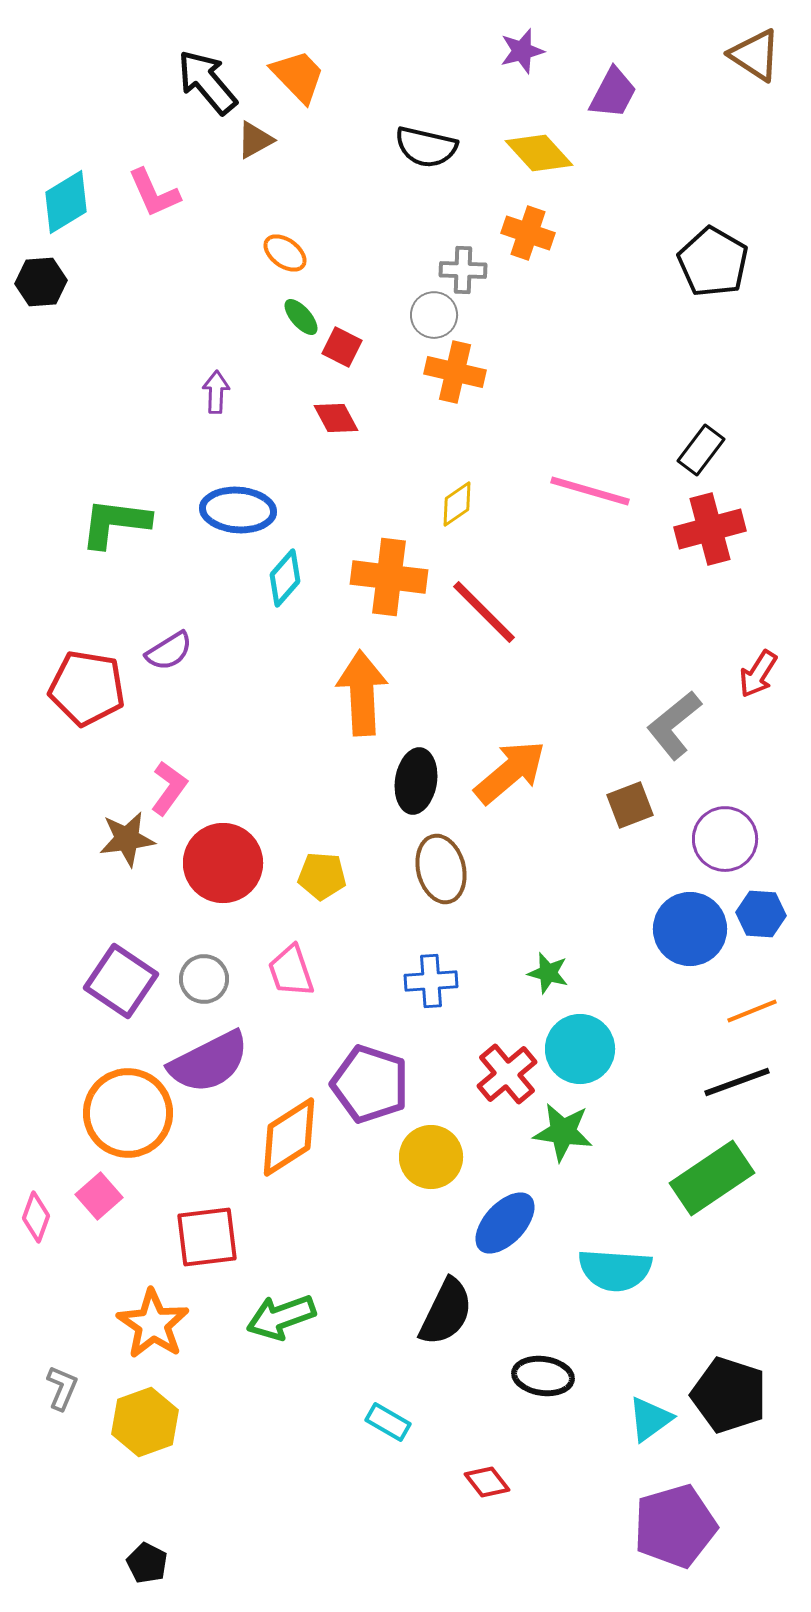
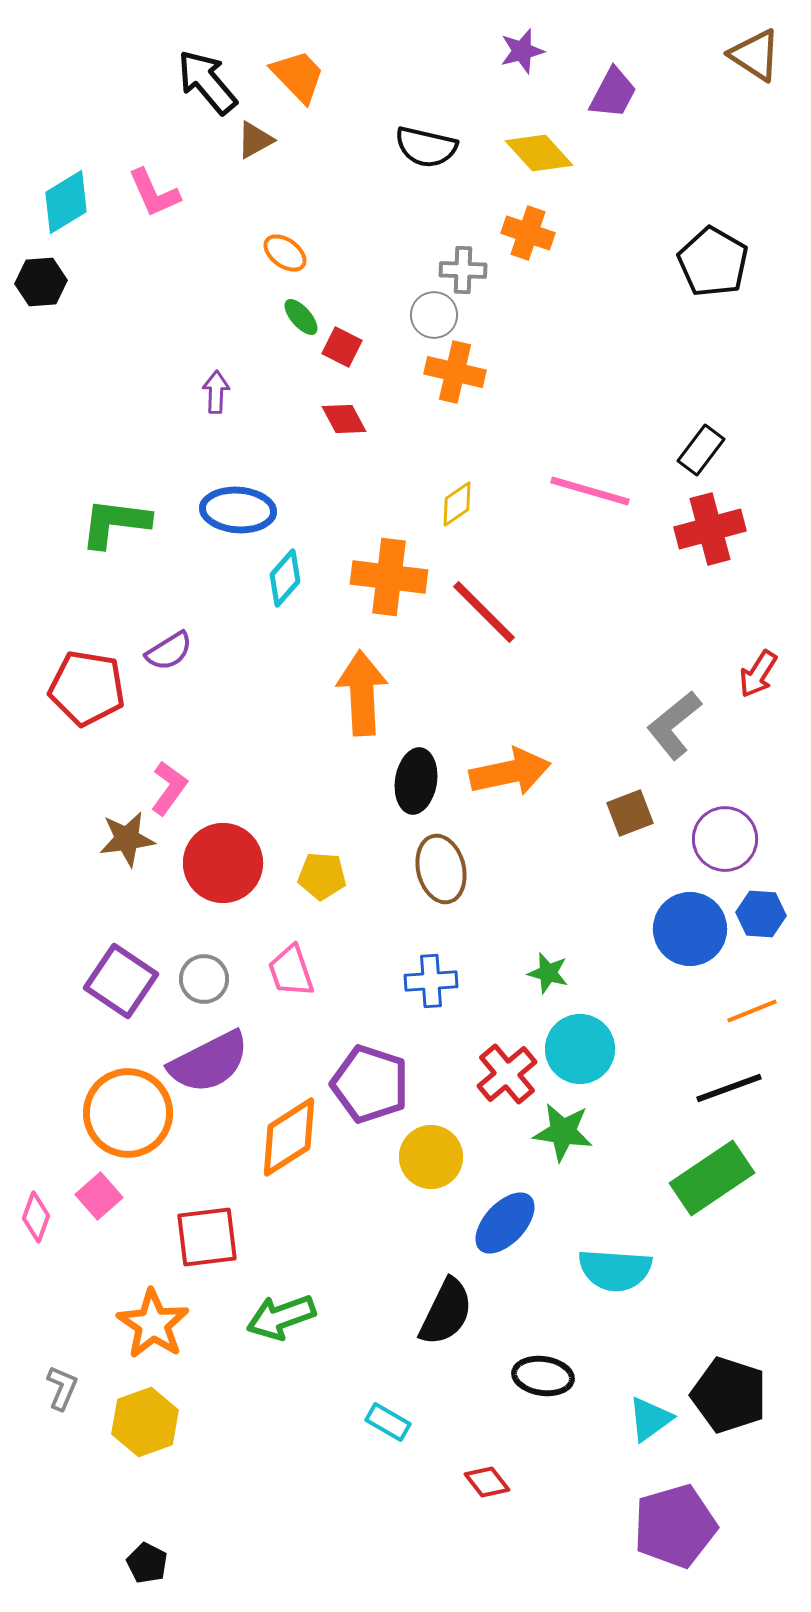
red diamond at (336, 418): moved 8 px right, 1 px down
orange arrow at (510, 772): rotated 28 degrees clockwise
brown square at (630, 805): moved 8 px down
black line at (737, 1082): moved 8 px left, 6 px down
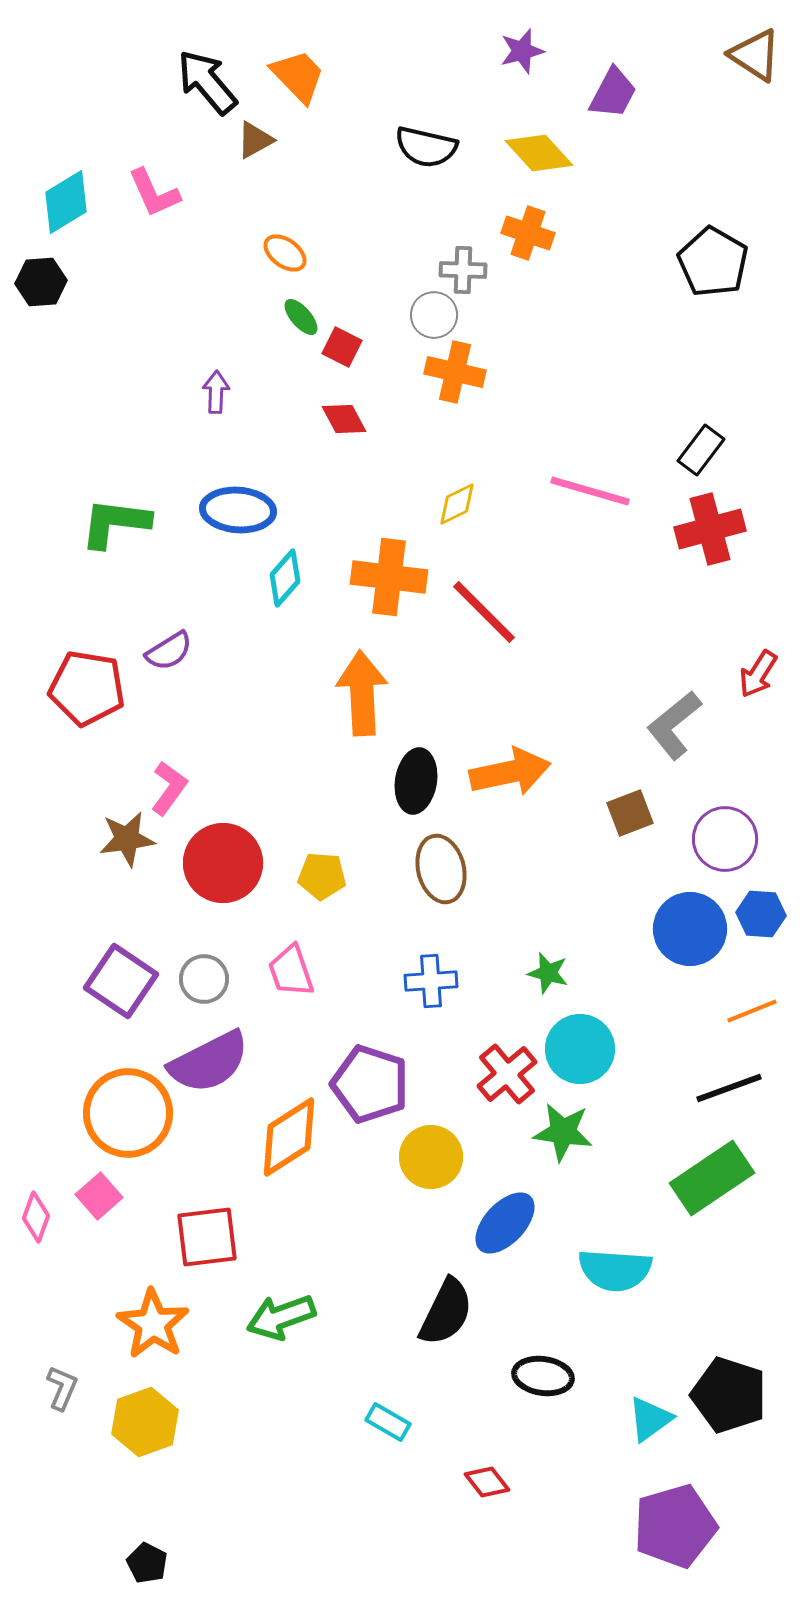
yellow diamond at (457, 504): rotated 9 degrees clockwise
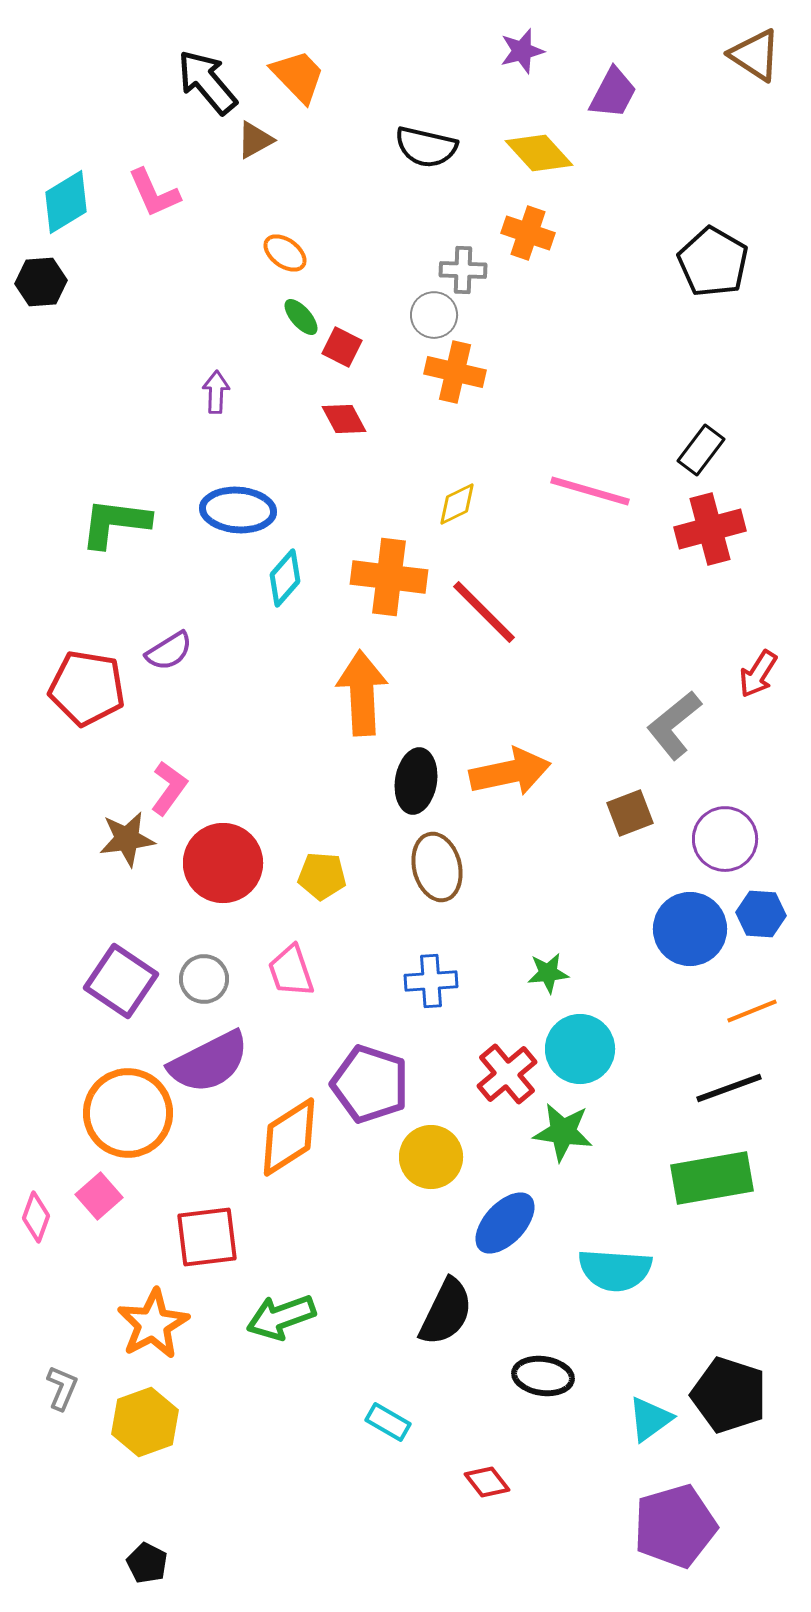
brown ellipse at (441, 869): moved 4 px left, 2 px up
green star at (548, 973): rotated 21 degrees counterclockwise
green rectangle at (712, 1178): rotated 24 degrees clockwise
orange star at (153, 1324): rotated 10 degrees clockwise
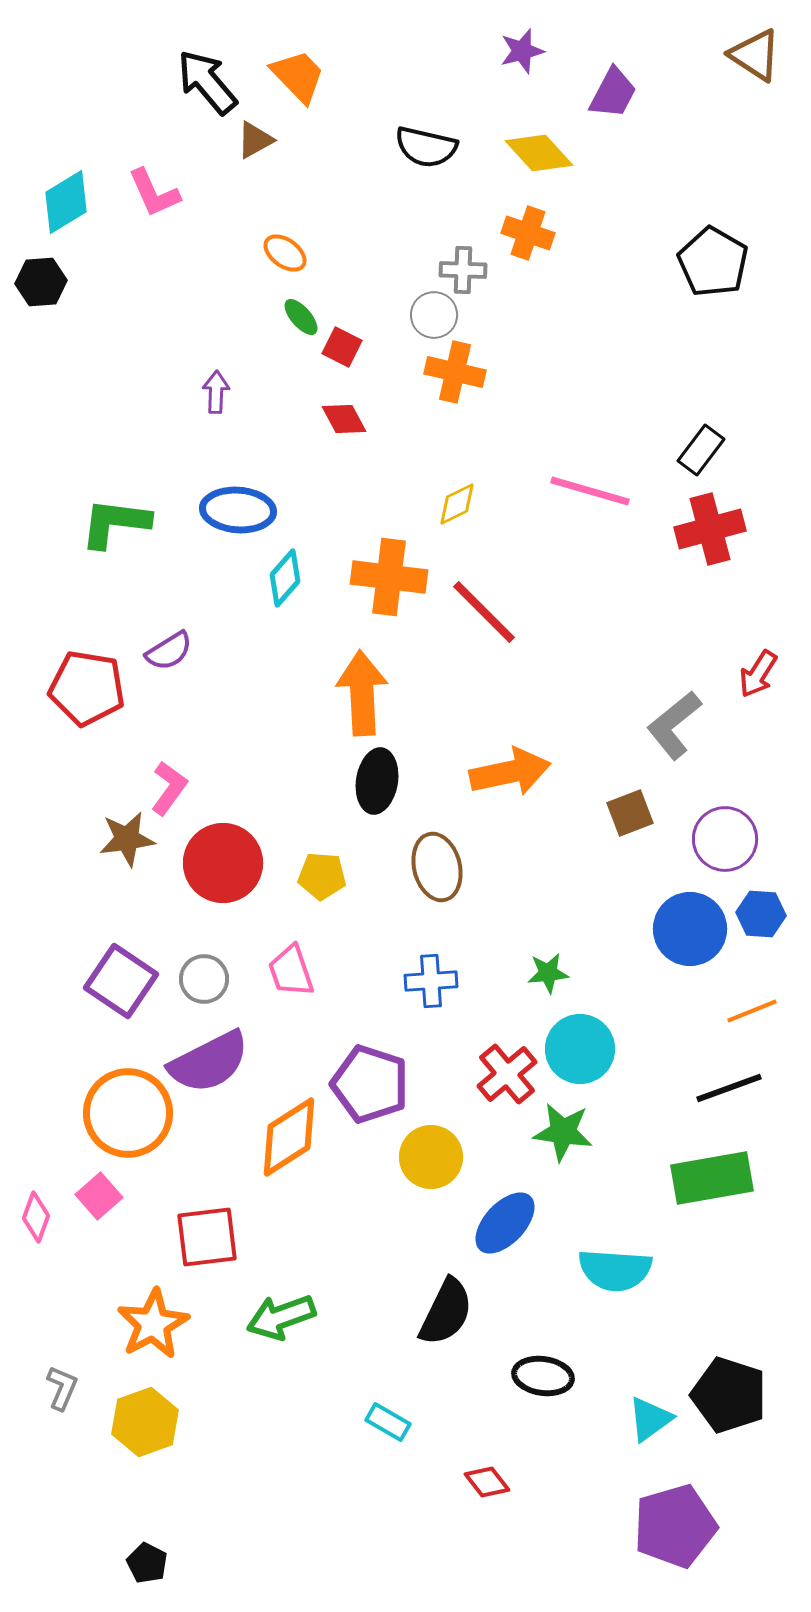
black ellipse at (416, 781): moved 39 px left
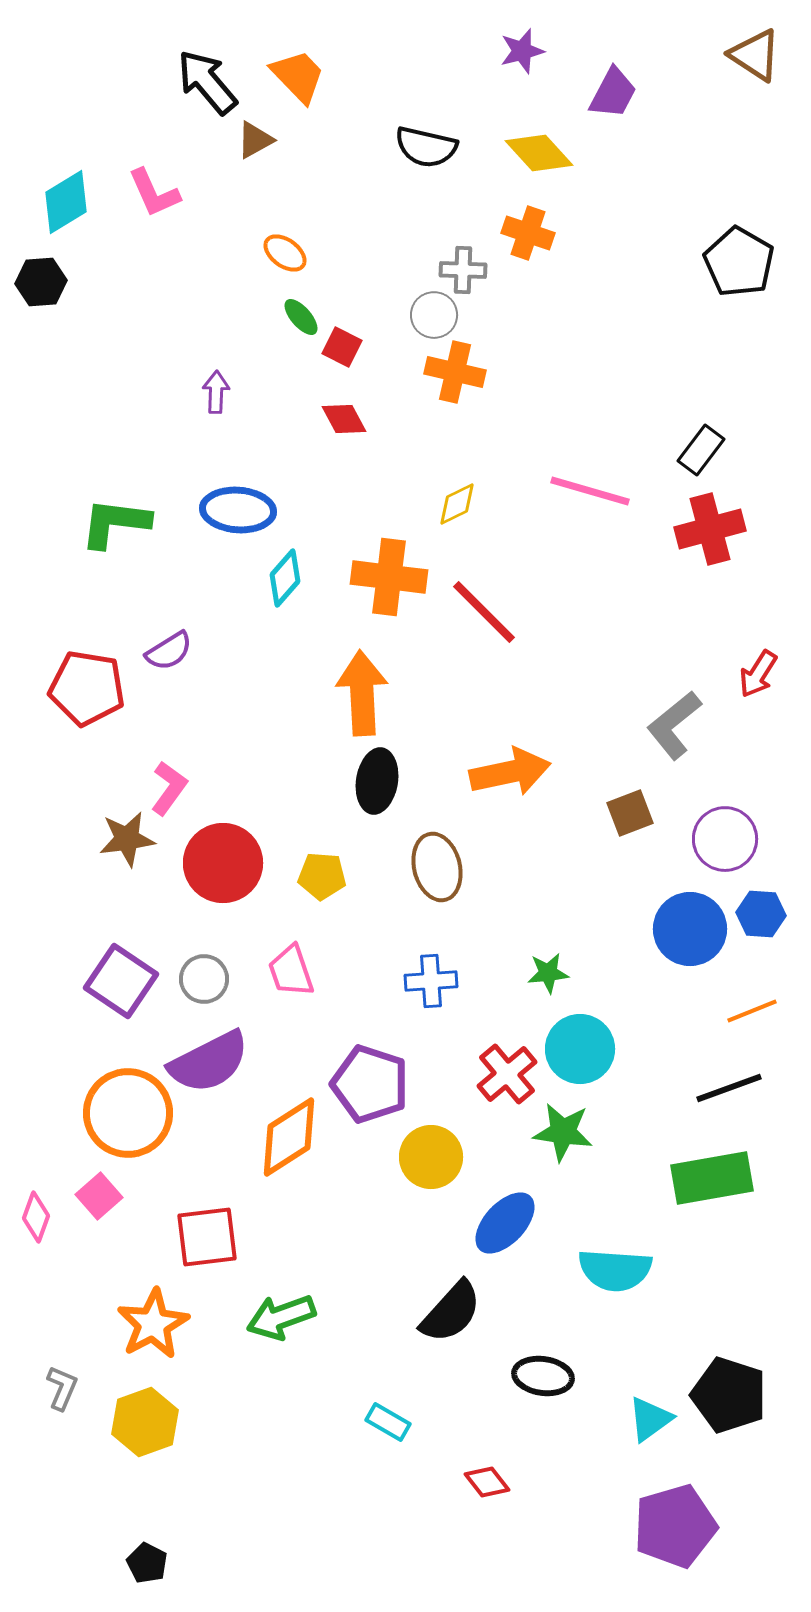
black pentagon at (713, 262): moved 26 px right
black semicircle at (446, 1312): moved 5 px right; rotated 16 degrees clockwise
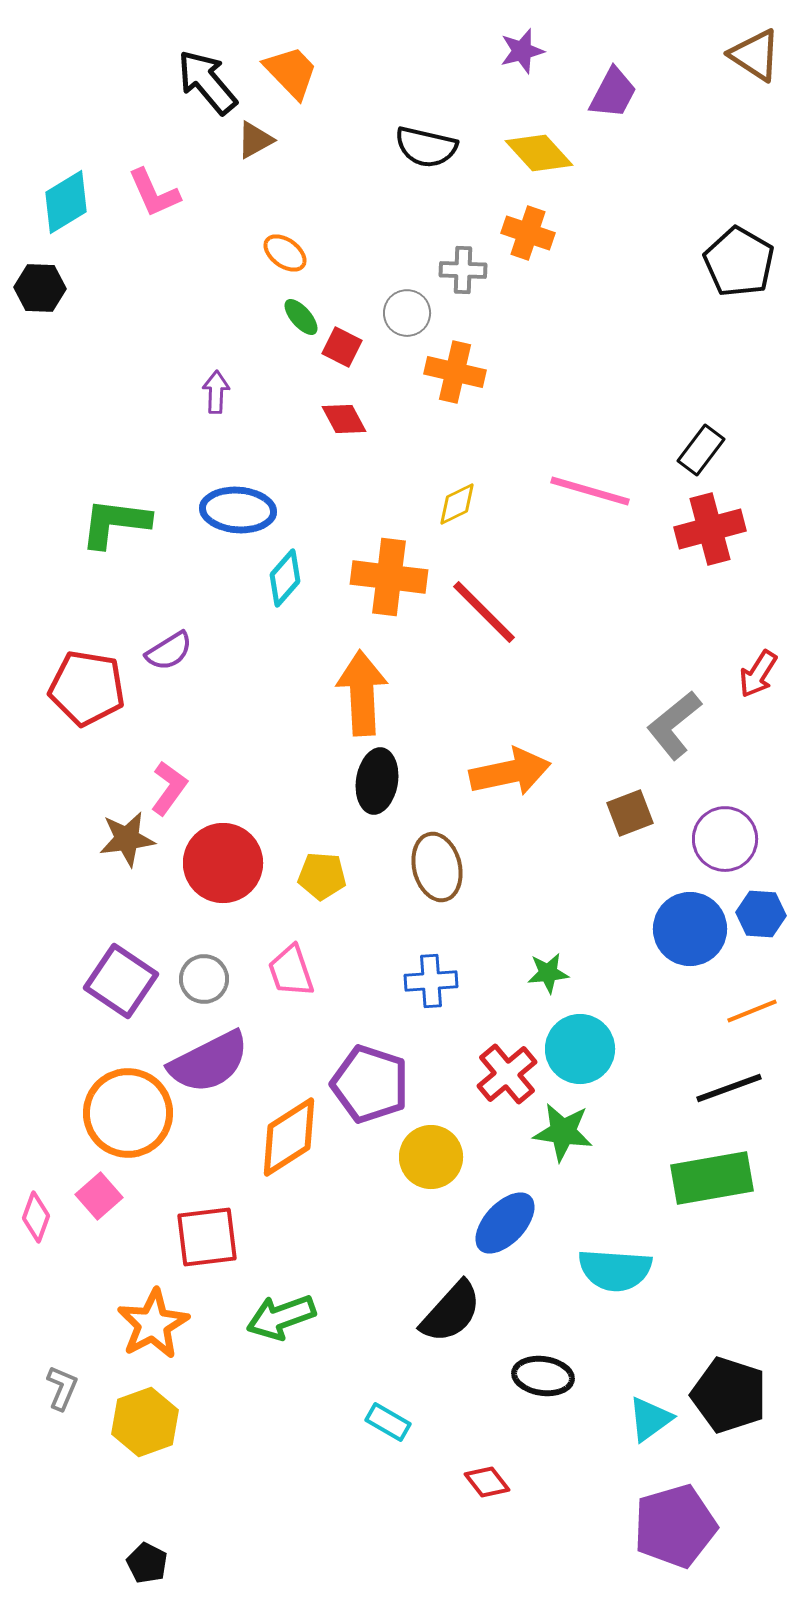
orange trapezoid at (298, 76): moved 7 px left, 4 px up
black hexagon at (41, 282): moved 1 px left, 6 px down; rotated 6 degrees clockwise
gray circle at (434, 315): moved 27 px left, 2 px up
